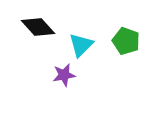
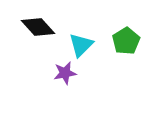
green pentagon: rotated 20 degrees clockwise
purple star: moved 1 px right, 2 px up
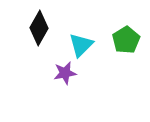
black diamond: moved 1 px right, 1 px down; rotated 72 degrees clockwise
green pentagon: moved 1 px up
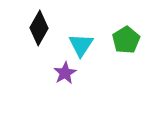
cyan triangle: rotated 12 degrees counterclockwise
purple star: rotated 20 degrees counterclockwise
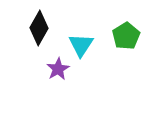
green pentagon: moved 4 px up
purple star: moved 7 px left, 4 px up
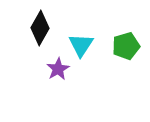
black diamond: moved 1 px right
green pentagon: moved 10 px down; rotated 16 degrees clockwise
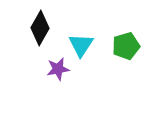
purple star: rotated 20 degrees clockwise
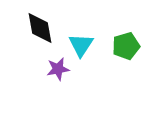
black diamond: rotated 40 degrees counterclockwise
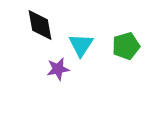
black diamond: moved 3 px up
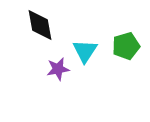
cyan triangle: moved 4 px right, 6 px down
